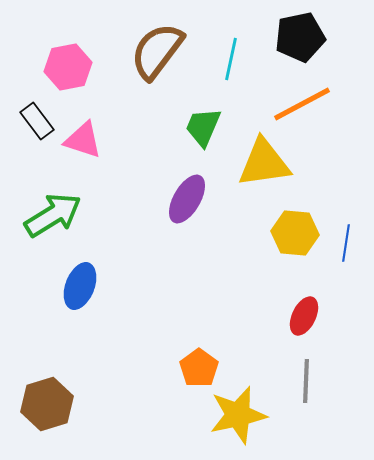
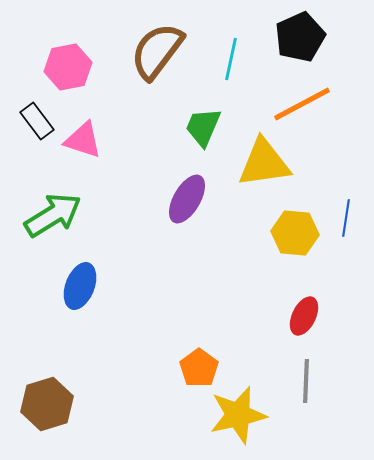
black pentagon: rotated 12 degrees counterclockwise
blue line: moved 25 px up
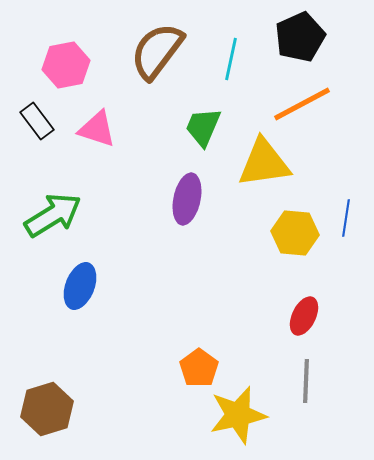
pink hexagon: moved 2 px left, 2 px up
pink triangle: moved 14 px right, 11 px up
purple ellipse: rotated 18 degrees counterclockwise
brown hexagon: moved 5 px down
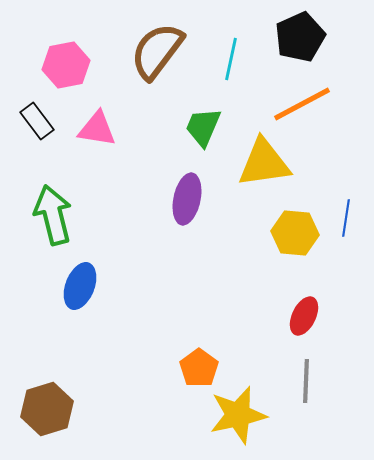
pink triangle: rotated 9 degrees counterclockwise
green arrow: rotated 72 degrees counterclockwise
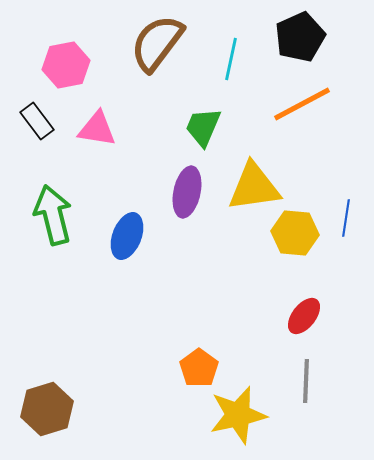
brown semicircle: moved 8 px up
yellow triangle: moved 10 px left, 24 px down
purple ellipse: moved 7 px up
blue ellipse: moved 47 px right, 50 px up
red ellipse: rotated 12 degrees clockwise
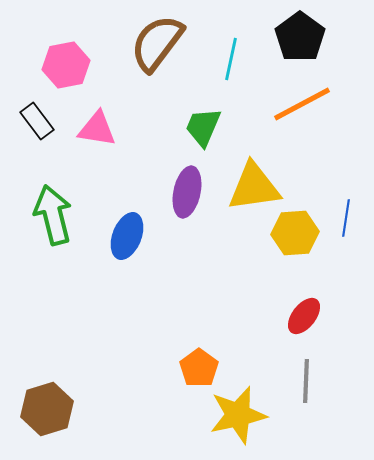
black pentagon: rotated 12 degrees counterclockwise
yellow hexagon: rotated 9 degrees counterclockwise
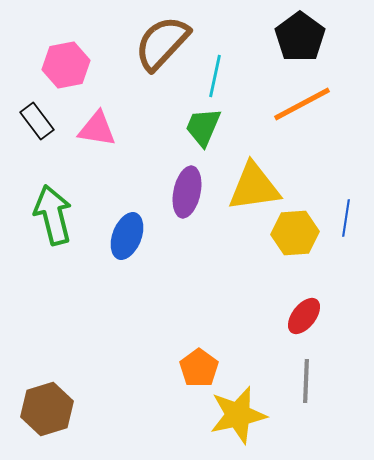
brown semicircle: moved 5 px right; rotated 6 degrees clockwise
cyan line: moved 16 px left, 17 px down
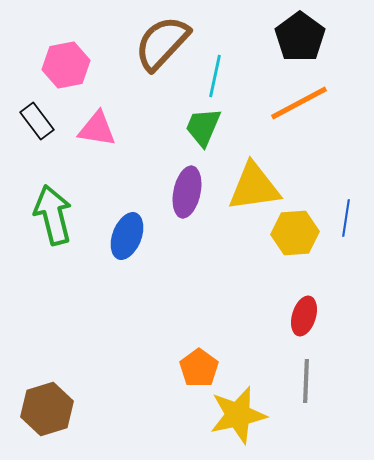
orange line: moved 3 px left, 1 px up
red ellipse: rotated 21 degrees counterclockwise
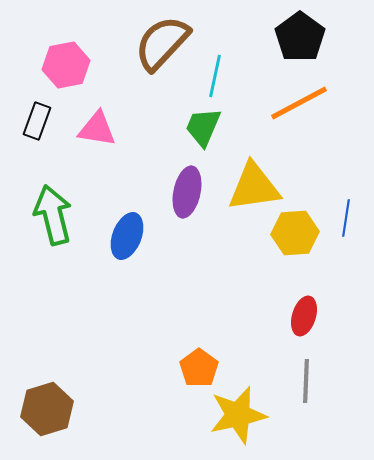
black rectangle: rotated 57 degrees clockwise
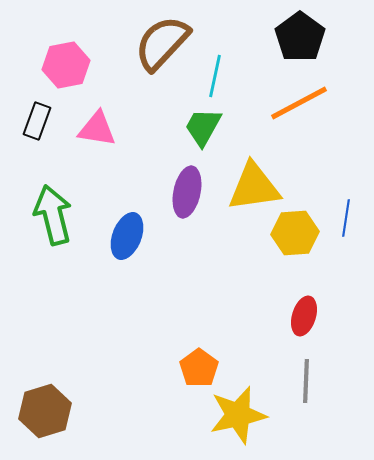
green trapezoid: rotated 6 degrees clockwise
brown hexagon: moved 2 px left, 2 px down
